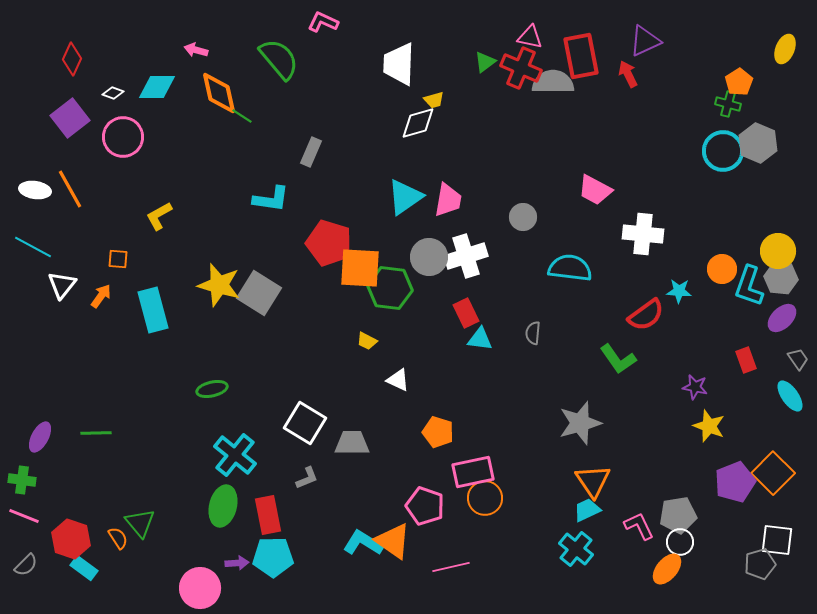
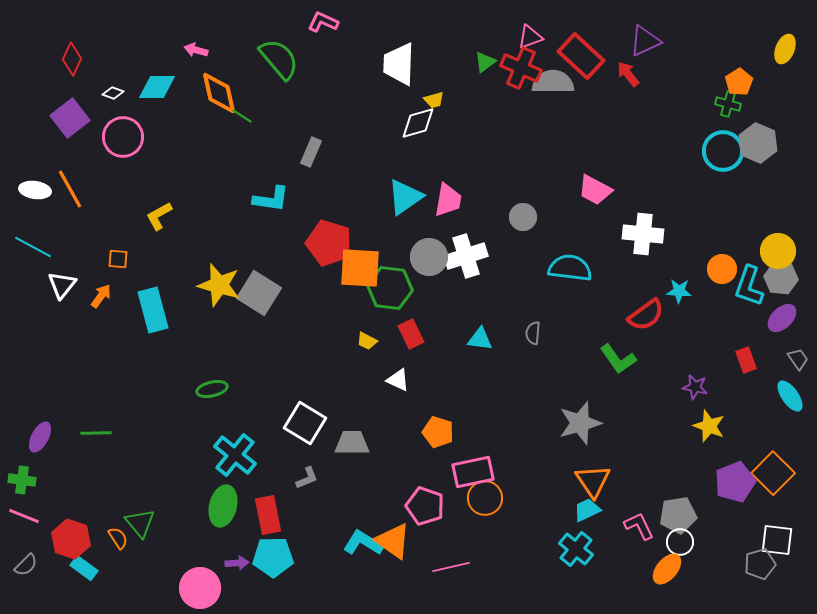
pink triangle at (530, 37): rotated 32 degrees counterclockwise
red rectangle at (581, 56): rotated 36 degrees counterclockwise
red arrow at (628, 74): rotated 12 degrees counterclockwise
red rectangle at (466, 313): moved 55 px left, 21 px down
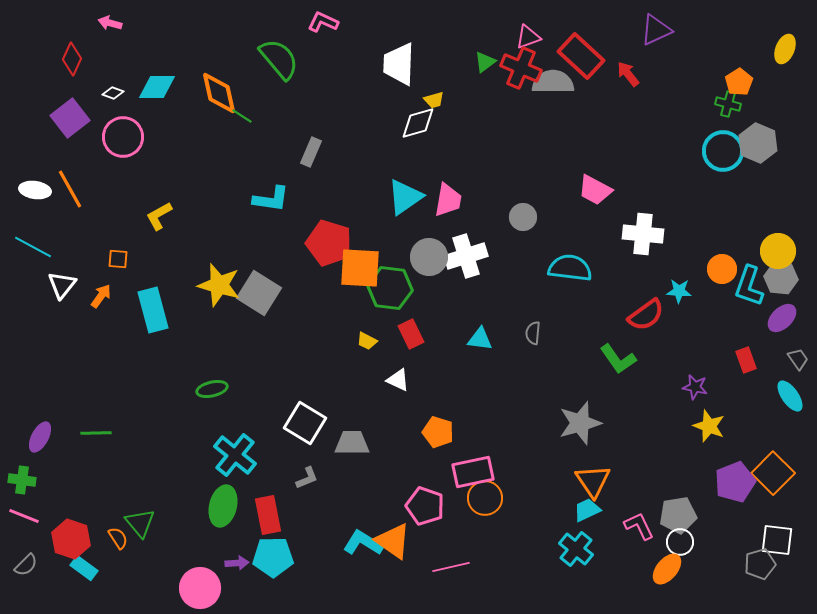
pink triangle at (530, 37): moved 2 px left
purple triangle at (645, 41): moved 11 px right, 11 px up
pink arrow at (196, 50): moved 86 px left, 27 px up
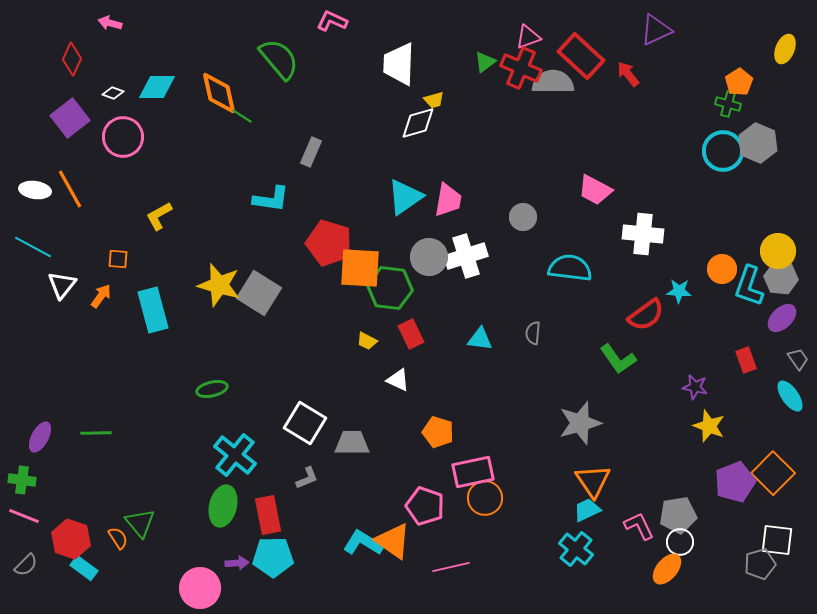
pink L-shape at (323, 22): moved 9 px right, 1 px up
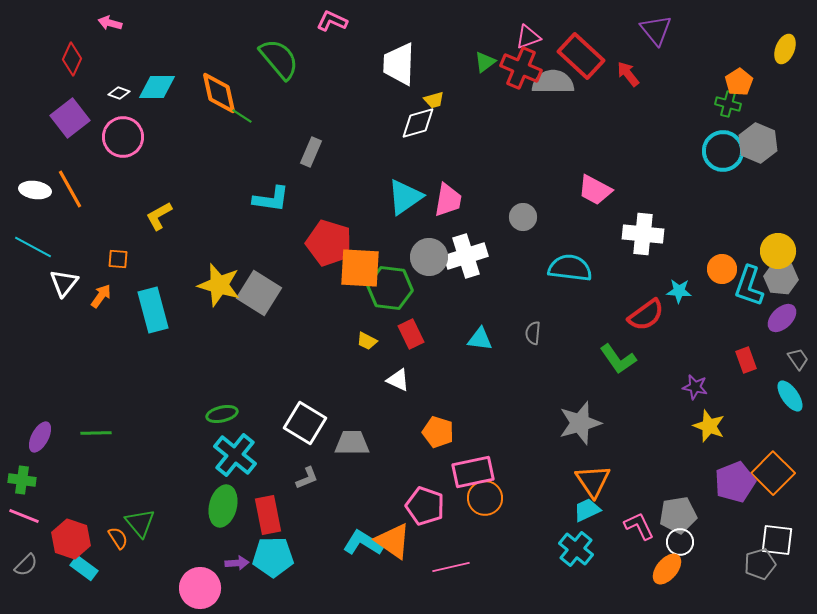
purple triangle at (656, 30): rotated 44 degrees counterclockwise
white diamond at (113, 93): moved 6 px right
white triangle at (62, 285): moved 2 px right, 2 px up
green ellipse at (212, 389): moved 10 px right, 25 px down
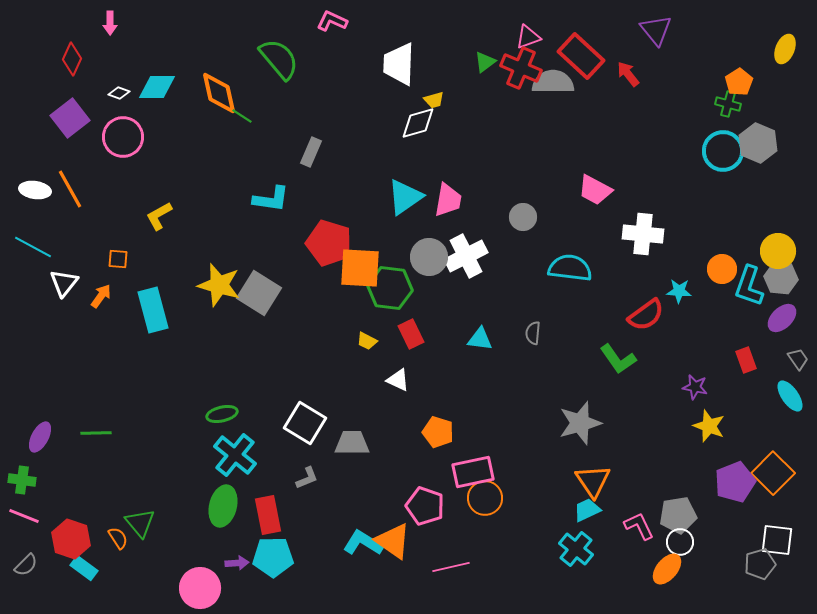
pink arrow at (110, 23): rotated 105 degrees counterclockwise
white cross at (466, 256): rotated 9 degrees counterclockwise
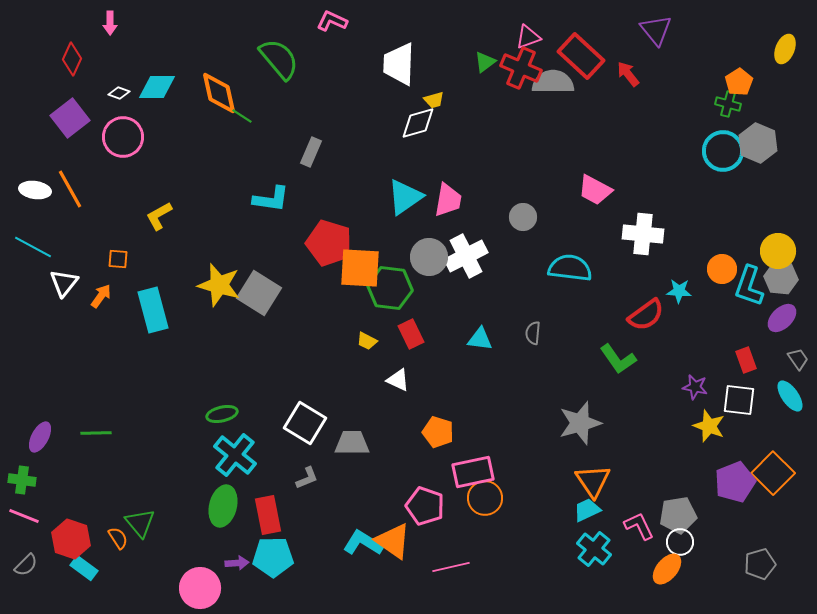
white square at (777, 540): moved 38 px left, 140 px up
cyan cross at (576, 549): moved 18 px right
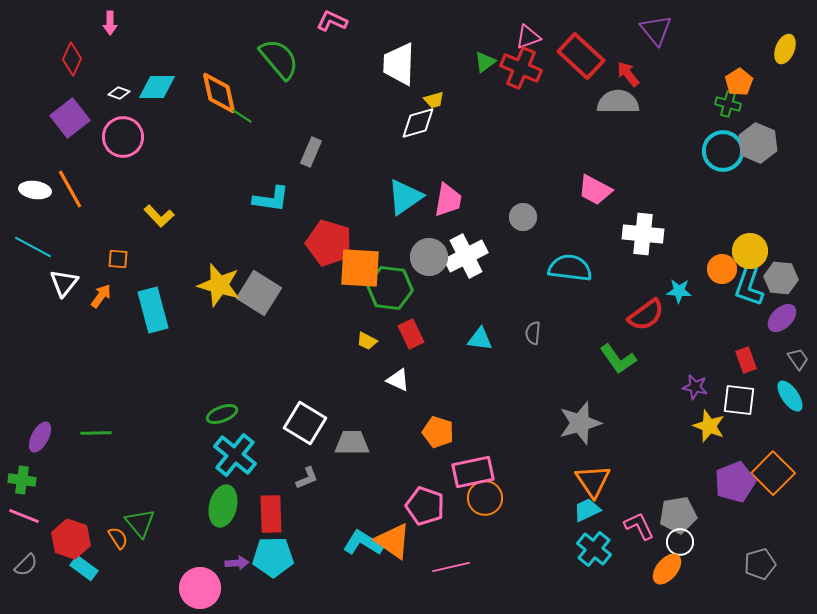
gray semicircle at (553, 82): moved 65 px right, 20 px down
yellow L-shape at (159, 216): rotated 104 degrees counterclockwise
yellow circle at (778, 251): moved 28 px left
green ellipse at (222, 414): rotated 8 degrees counterclockwise
red rectangle at (268, 515): moved 3 px right, 1 px up; rotated 9 degrees clockwise
